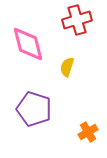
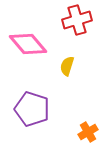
pink diamond: rotated 27 degrees counterclockwise
yellow semicircle: moved 1 px up
purple pentagon: moved 2 px left
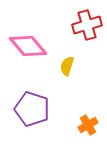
red cross: moved 10 px right, 5 px down
pink diamond: moved 2 px down
orange cross: moved 7 px up
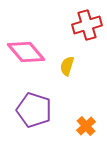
pink diamond: moved 2 px left, 6 px down
purple pentagon: moved 2 px right, 1 px down
orange cross: moved 2 px left, 1 px down; rotated 12 degrees counterclockwise
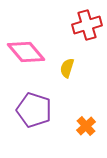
yellow semicircle: moved 2 px down
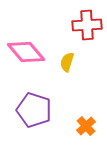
red cross: rotated 12 degrees clockwise
yellow semicircle: moved 6 px up
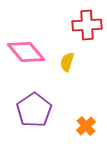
purple pentagon: rotated 20 degrees clockwise
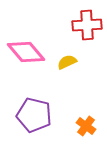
yellow semicircle: rotated 48 degrees clockwise
purple pentagon: moved 5 px down; rotated 24 degrees counterclockwise
orange cross: rotated 12 degrees counterclockwise
